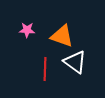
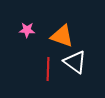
red line: moved 3 px right
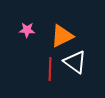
orange triangle: rotated 45 degrees counterclockwise
red line: moved 2 px right
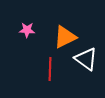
orange triangle: moved 3 px right, 1 px down
white triangle: moved 11 px right, 3 px up
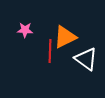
pink star: moved 2 px left
red line: moved 18 px up
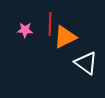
red line: moved 27 px up
white triangle: moved 4 px down
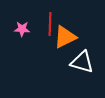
pink star: moved 3 px left, 1 px up
white triangle: moved 4 px left, 1 px up; rotated 20 degrees counterclockwise
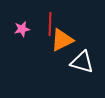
pink star: rotated 14 degrees counterclockwise
orange triangle: moved 3 px left, 3 px down
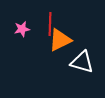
orange triangle: moved 2 px left
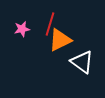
red line: rotated 15 degrees clockwise
white triangle: rotated 20 degrees clockwise
